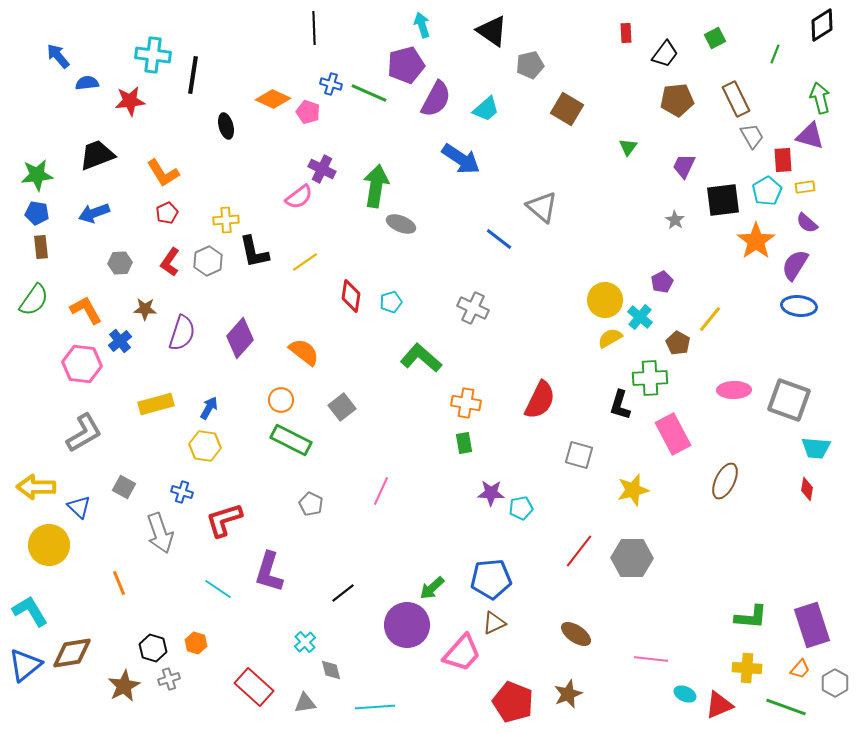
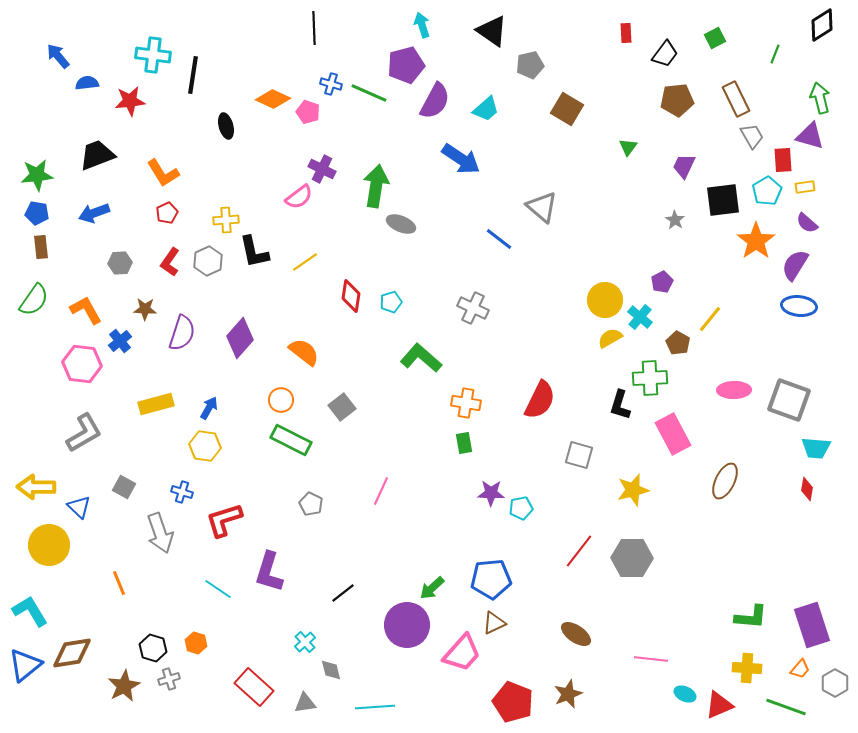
purple semicircle at (436, 99): moved 1 px left, 2 px down
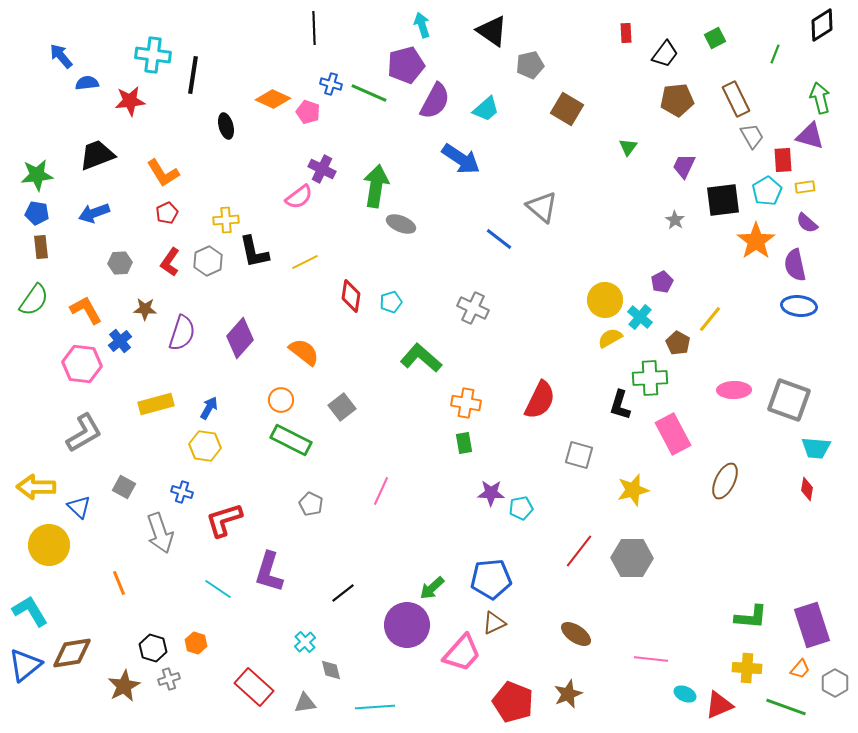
blue arrow at (58, 56): moved 3 px right
yellow line at (305, 262): rotated 8 degrees clockwise
purple semicircle at (795, 265): rotated 44 degrees counterclockwise
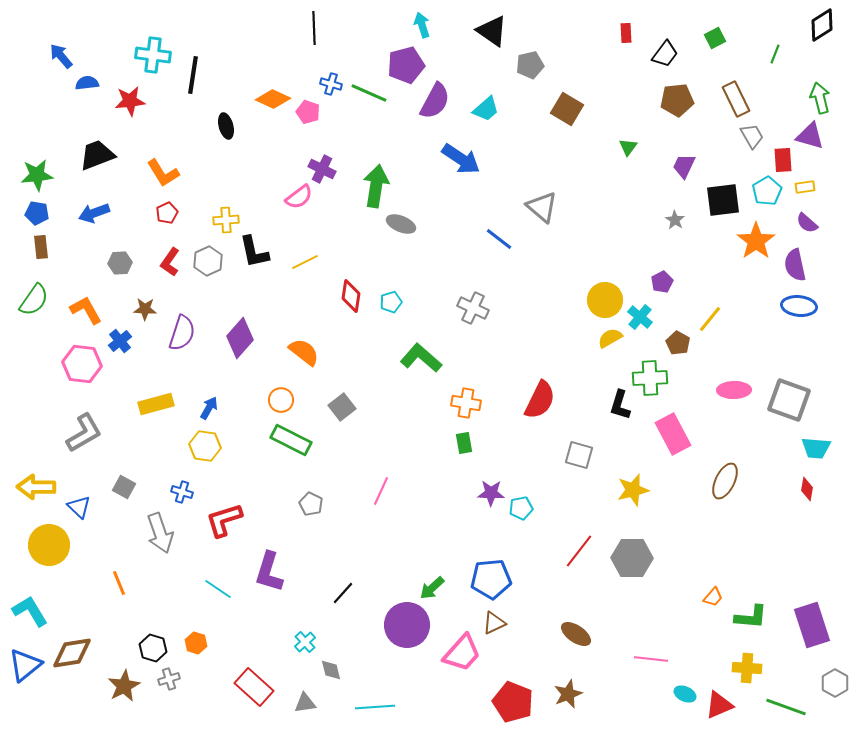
black line at (343, 593): rotated 10 degrees counterclockwise
orange trapezoid at (800, 669): moved 87 px left, 72 px up
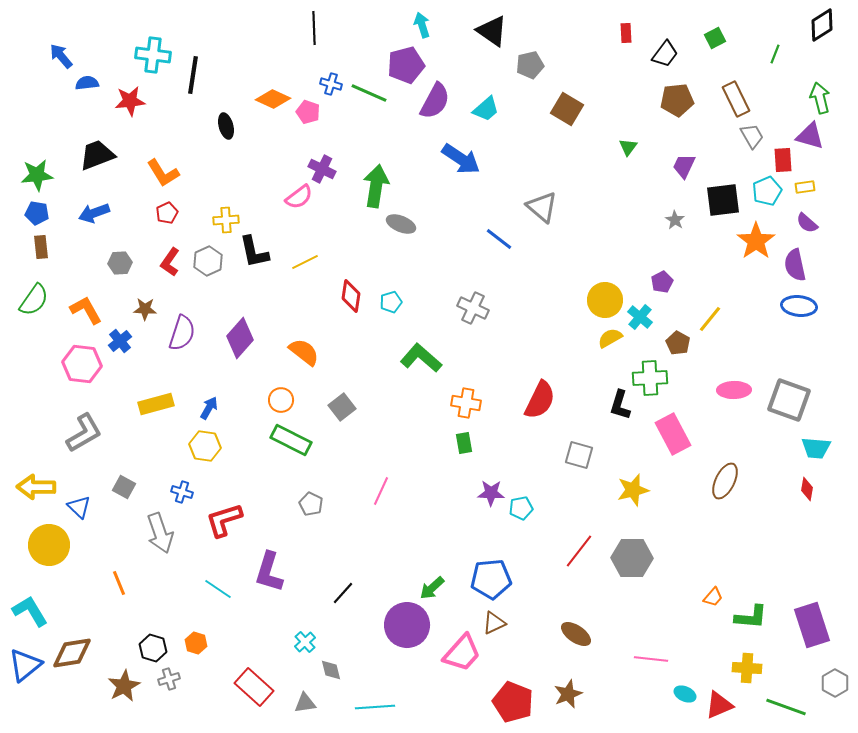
cyan pentagon at (767, 191): rotated 8 degrees clockwise
